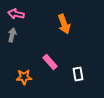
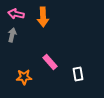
orange arrow: moved 21 px left, 7 px up; rotated 18 degrees clockwise
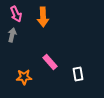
pink arrow: rotated 126 degrees counterclockwise
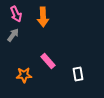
gray arrow: moved 1 px right; rotated 24 degrees clockwise
pink rectangle: moved 2 px left, 1 px up
orange star: moved 2 px up
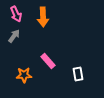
gray arrow: moved 1 px right, 1 px down
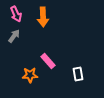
orange star: moved 6 px right
